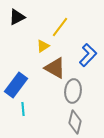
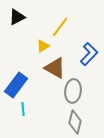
blue L-shape: moved 1 px right, 1 px up
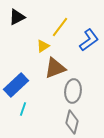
blue L-shape: moved 14 px up; rotated 10 degrees clockwise
brown triangle: rotated 50 degrees counterclockwise
blue rectangle: rotated 10 degrees clockwise
cyan line: rotated 24 degrees clockwise
gray diamond: moved 3 px left
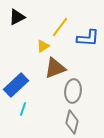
blue L-shape: moved 1 px left, 2 px up; rotated 40 degrees clockwise
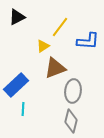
blue L-shape: moved 3 px down
cyan line: rotated 16 degrees counterclockwise
gray diamond: moved 1 px left, 1 px up
